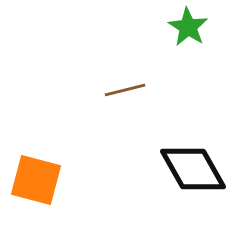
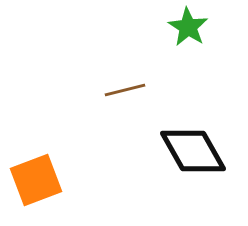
black diamond: moved 18 px up
orange square: rotated 36 degrees counterclockwise
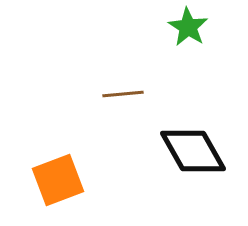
brown line: moved 2 px left, 4 px down; rotated 9 degrees clockwise
orange square: moved 22 px right
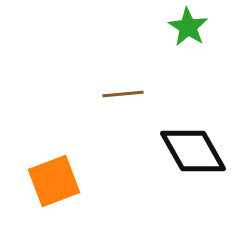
orange square: moved 4 px left, 1 px down
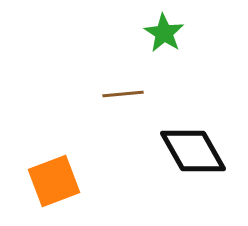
green star: moved 24 px left, 6 px down
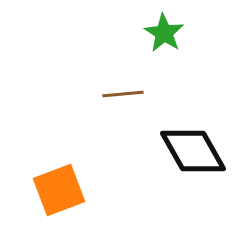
orange square: moved 5 px right, 9 px down
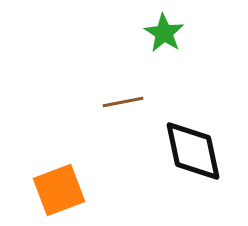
brown line: moved 8 px down; rotated 6 degrees counterclockwise
black diamond: rotated 18 degrees clockwise
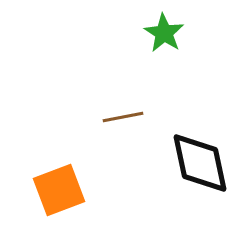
brown line: moved 15 px down
black diamond: moved 7 px right, 12 px down
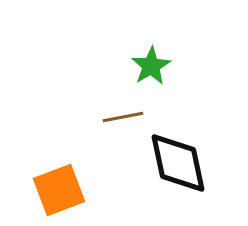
green star: moved 13 px left, 33 px down; rotated 9 degrees clockwise
black diamond: moved 22 px left
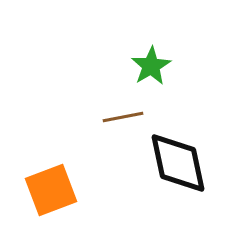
orange square: moved 8 px left
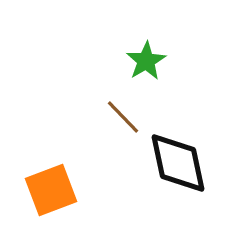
green star: moved 5 px left, 5 px up
brown line: rotated 57 degrees clockwise
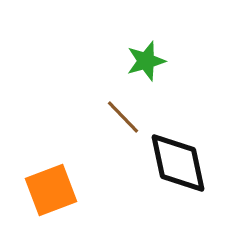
green star: rotated 15 degrees clockwise
